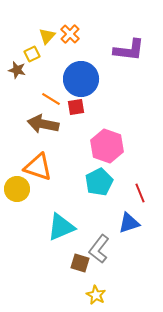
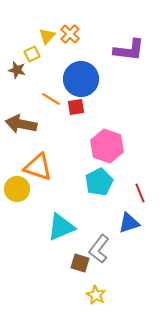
brown arrow: moved 22 px left
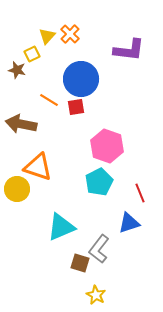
orange line: moved 2 px left, 1 px down
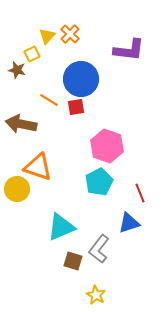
brown square: moved 7 px left, 2 px up
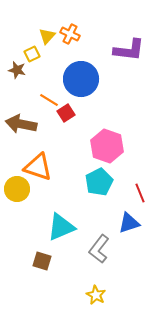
orange cross: rotated 18 degrees counterclockwise
red square: moved 10 px left, 6 px down; rotated 24 degrees counterclockwise
brown square: moved 31 px left
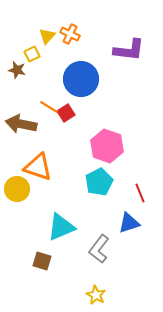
orange line: moved 7 px down
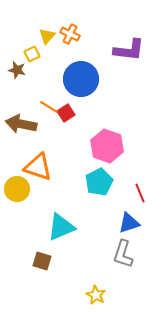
gray L-shape: moved 24 px right, 5 px down; rotated 20 degrees counterclockwise
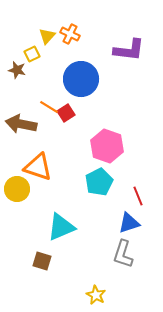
red line: moved 2 px left, 3 px down
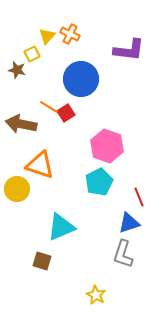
orange triangle: moved 2 px right, 2 px up
red line: moved 1 px right, 1 px down
